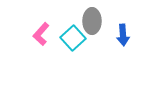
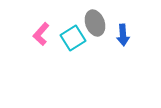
gray ellipse: moved 3 px right, 2 px down; rotated 20 degrees counterclockwise
cyan square: rotated 10 degrees clockwise
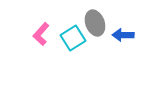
blue arrow: rotated 95 degrees clockwise
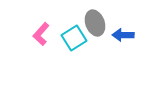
cyan square: moved 1 px right
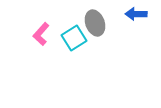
blue arrow: moved 13 px right, 21 px up
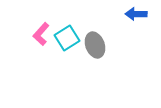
gray ellipse: moved 22 px down
cyan square: moved 7 px left
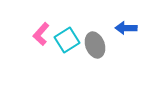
blue arrow: moved 10 px left, 14 px down
cyan square: moved 2 px down
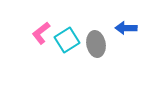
pink L-shape: moved 1 px up; rotated 10 degrees clockwise
gray ellipse: moved 1 px right, 1 px up; rotated 10 degrees clockwise
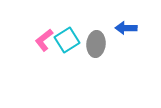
pink L-shape: moved 3 px right, 7 px down
gray ellipse: rotated 15 degrees clockwise
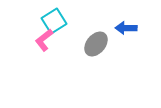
cyan square: moved 13 px left, 19 px up
gray ellipse: rotated 35 degrees clockwise
